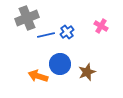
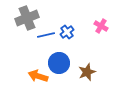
blue circle: moved 1 px left, 1 px up
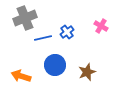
gray cross: moved 2 px left
blue line: moved 3 px left, 3 px down
blue circle: moved 4 px left, 2 px down
orange arrow: moved 17 px left
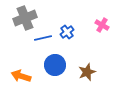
pink cross: moved 1 px right, 1 px up
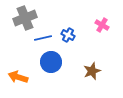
blue cross: moved 1 px right, 3 px down; rotated 24 degrees counterclockwise
blue circle: moved 4 px left, 3 px up
brown star: moved 5 px right, 1 px up
orange arrow: moved 3 px left, 1 px down
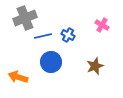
blue line: moved 2 px up
brown star: moved 3 px right, 5 px up
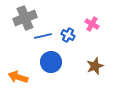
pink cross: moved 10 px left, 1 px up
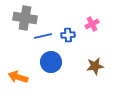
gray cross: rotated 30 degrees clockwise
pink cross: rotated 32 degrees clockwise
blue cross: rotated 32 degrees counterclockwise
brown star: rotated 12 degrees clockwise
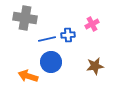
blue line: moved 4 px right, 3 px down
orange arrow: moved 10 px right, 1 px up
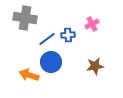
blue line: rotated 24 degrees counterclockwise
orange arrow: moved 1 px right, 1 px up
